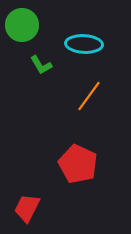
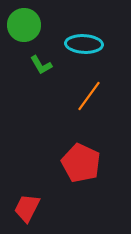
green circle: moved 2 px right
red pentagon: moved 3 px right, 1 px up
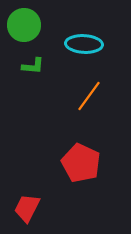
green L-shape: moved 8 px left, 1 px down; rotated 55 degrees counterclockwise
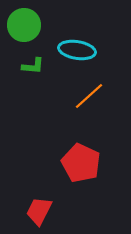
cyan ellipse: moved 7 px left, 6 px down; rotated 6 degrees clockwise
orange line: rotated 12 degrees clockwise
red trapezoid: moved 12 px right, 3 px down
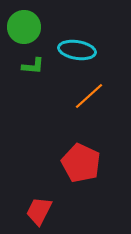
green circle: moved 2 px down
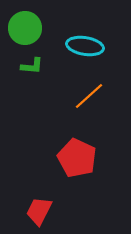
green circle: moved 1 px right, 1 px down
cyan ellipse: moved 8 px right, 4 px up
green L-shape: moved 1 px left
red pentagon: moved 4 px left, 5 px up
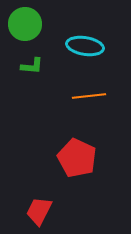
green circle: moved 4 px up
orange line: rotated 36 degrees clockwise
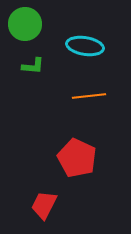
green L-shape: moved 1 px right
red trapezoid: moved 5 px right, 6 px up
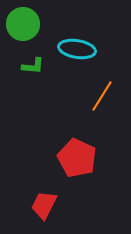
green circle: moved 2 px left
cyan ellipse: moved 8 px left, 3 px down
orange line: moved 13 px right; rotated 52 degrees counterclockwise
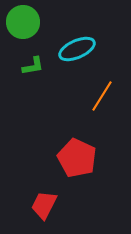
green circle: moved 2 px up
cyan ellipse: rotated 33 degrees counterclockwise
green L-shape: rotated 15 degrees counterclockwise
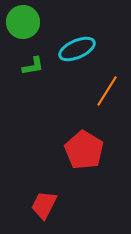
orange line: moved 5 px right, 5 px up
red pentagon: moved 7 px right, 8 px up; rotated 6 degrees clockwise
